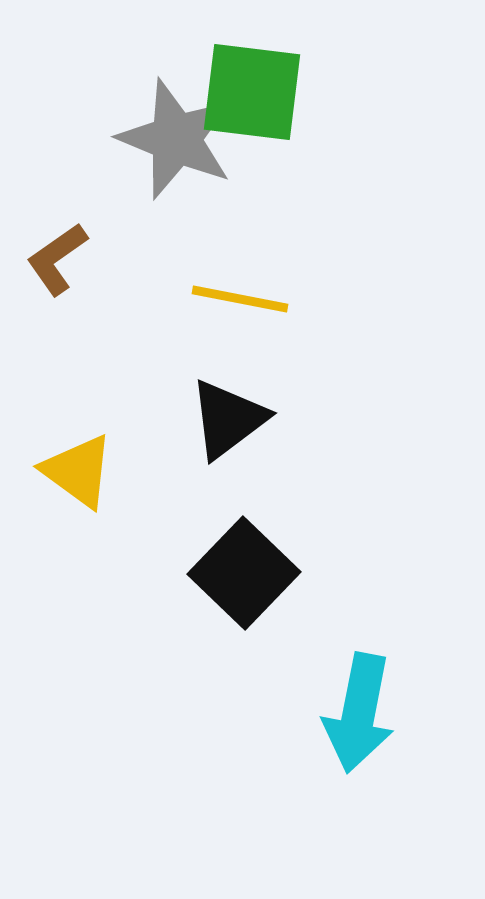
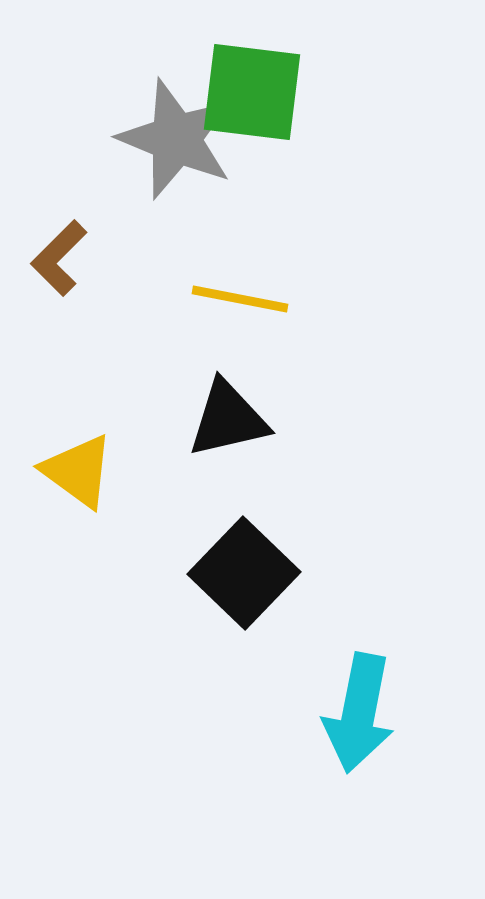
brown L-shape: moved 2 px right, 1 px up; rotated 10 degrees counterclockwise
black triangle: rotated 24 degrees clockwise
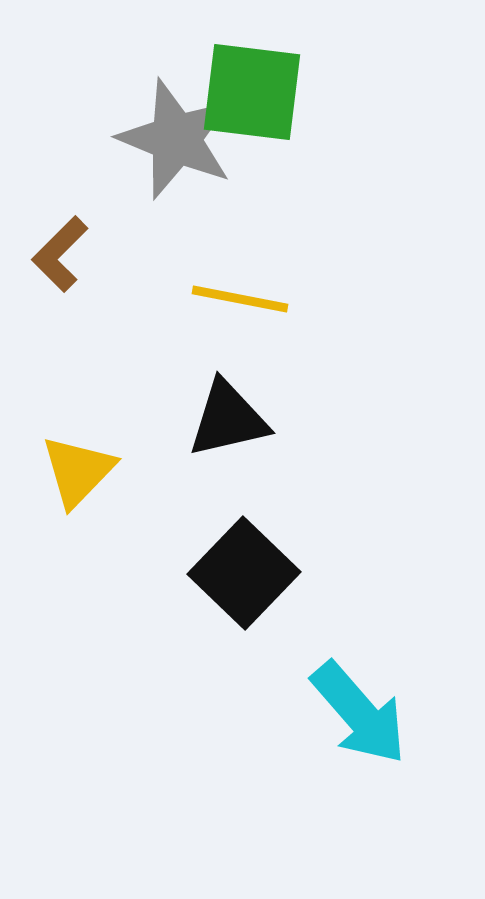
brown L-shape: moved 1 px right, 4 px up
yellow triangle: rotated 38 degrees clockwise
cyan arrow: rotated 52 degrees counterclockwise
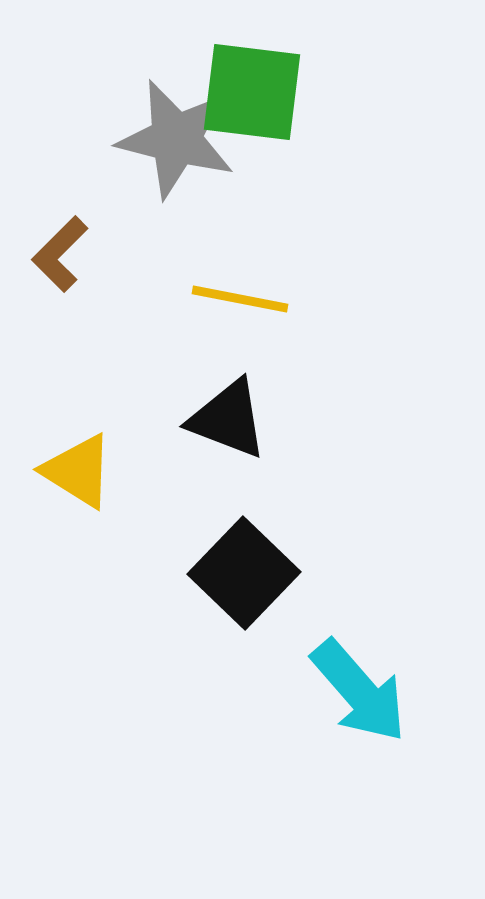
gray star: rotated 8 degrees counterclockwise
black triangle: rotated 34 degrees clockwise
yellow triangle: rotated 42 degrees counterclockwise
cyan arrow: moved 22 px up
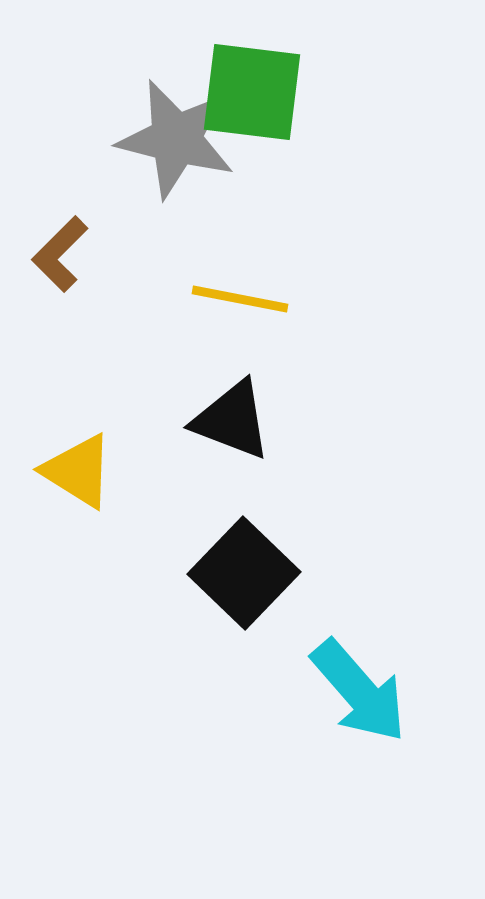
black triangle: moved 4 px right, 1 px down
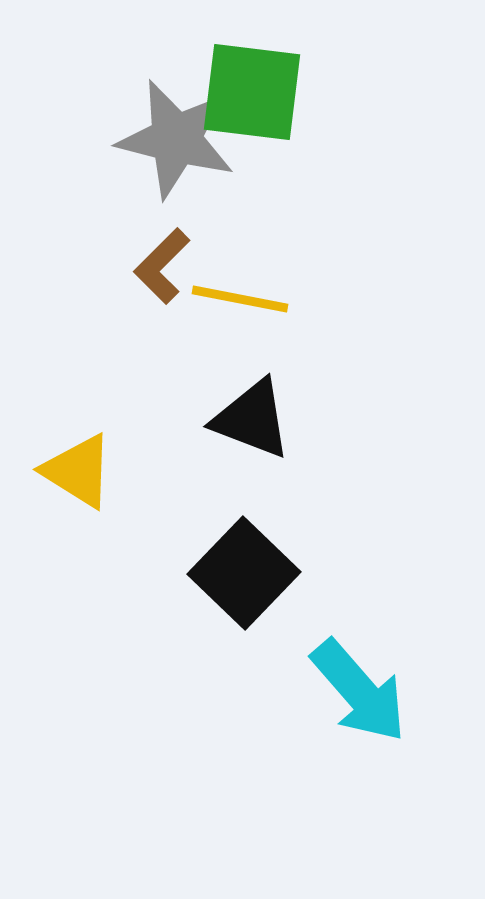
brown L-shape: moved 102 px right, 12 px down
black triangle: moved 20 px right, 1 px up
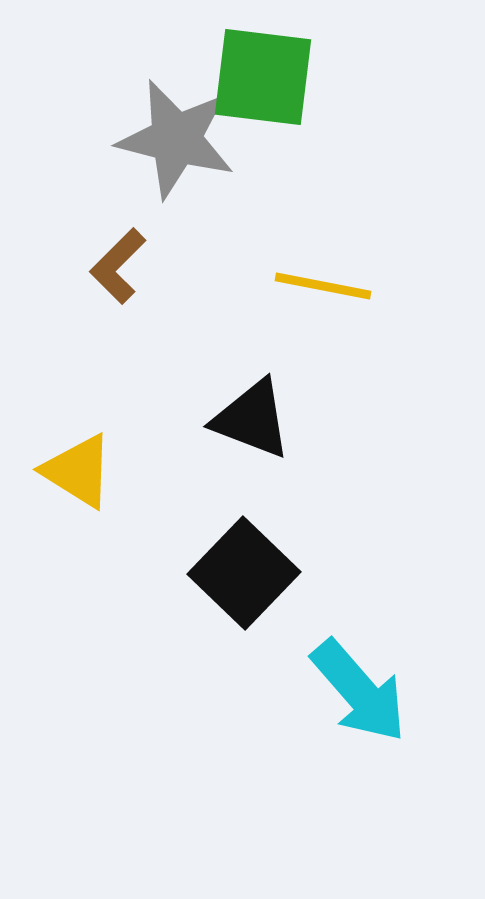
green square: moved 11 px right, 15 px up
brown L-shape: moved 44 px left
yellow line: moved 83 px right, 13 px up
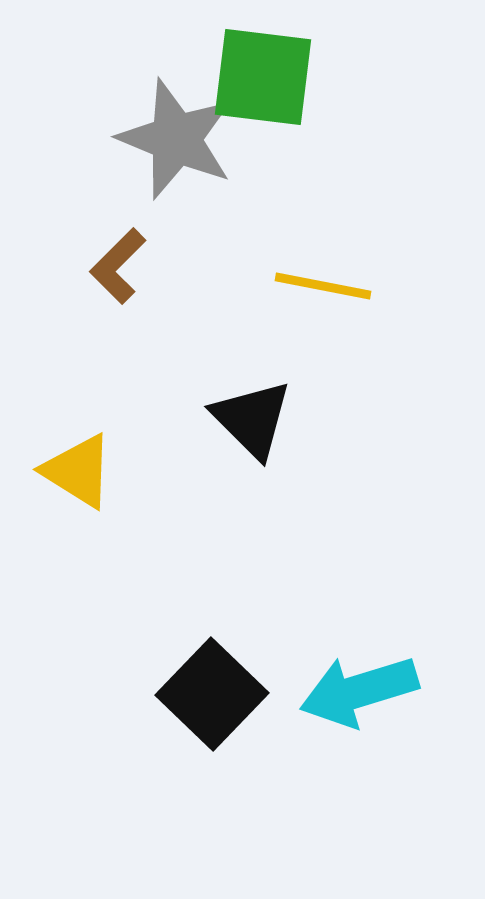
gray star: rotated 8 degrees clockwise
black triangle: rotated 24 degrees clockwise
black square: moved 32 px left, 121 px down
cyan arrow: rotated 114 degrees clockwise
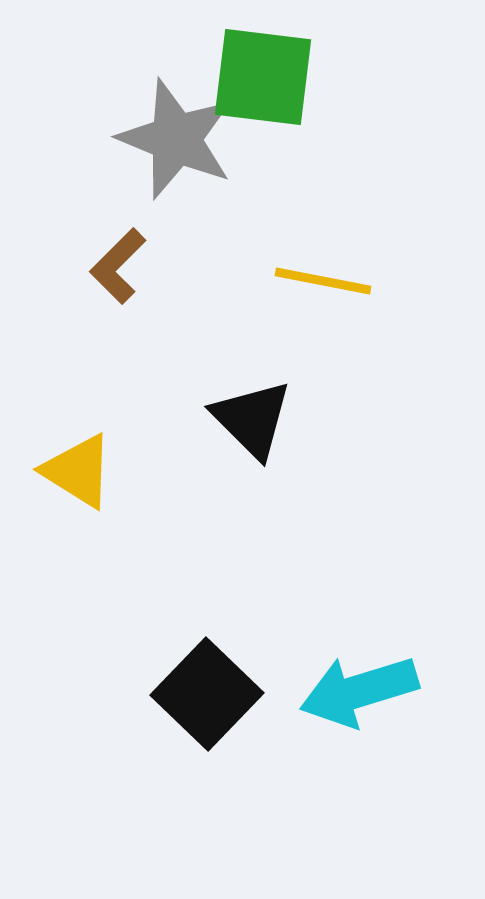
yellow line: moved 5 px up
black square: moved 5 px left
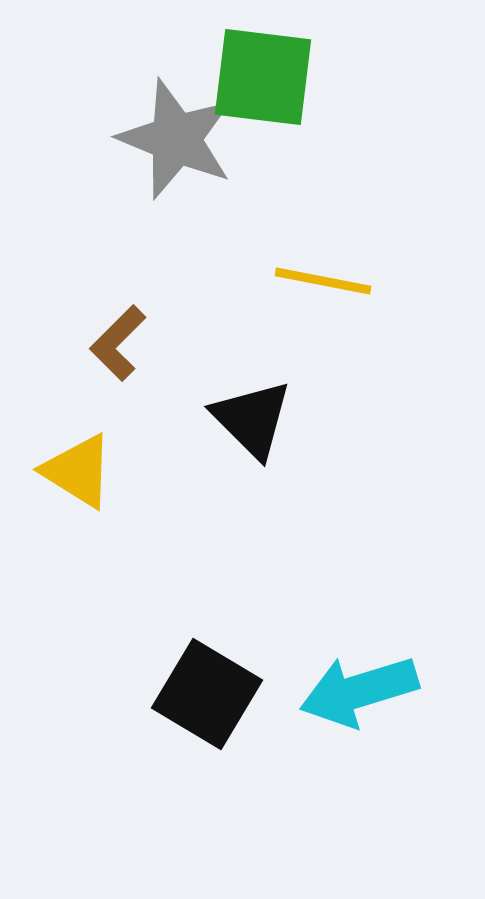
brown L-shape: moved 77 px down
black square: rotated 13 degrees counterclockwise
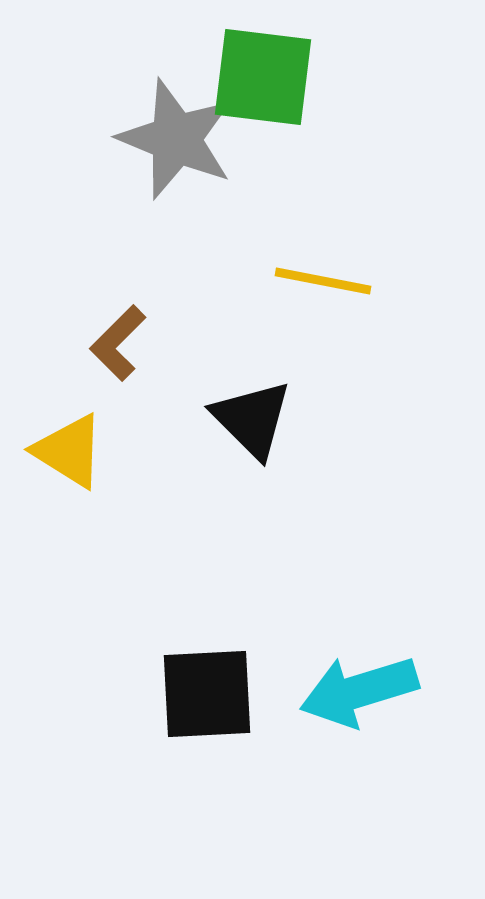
yellow triangle: moved 9 px left, 20 px up
black square: rotated 34 degrees counterclockwise
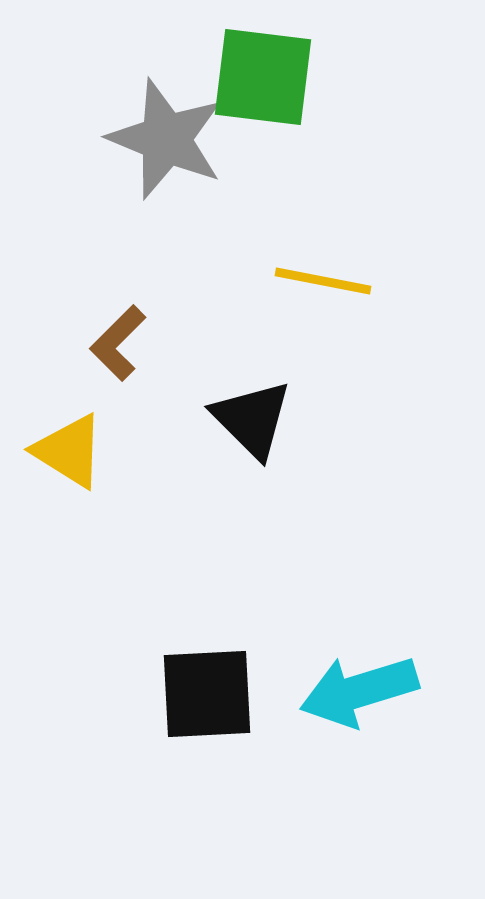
gray star: moved 10 px left
